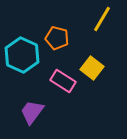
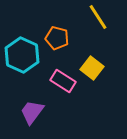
yellow line: moved 4 px left, 2 px up; rotated 64 degrees counterclockwise
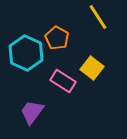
orange pentagon: rotated 15 degrees clockwise
cyan hexagon: moved 4 px right, 2 px up
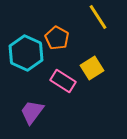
yellow square: rotated 20 degrees clockwise
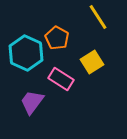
yellow square: moved 6 px up
pink rectangle: moved 2 px left, 2 px up
purple trapezoid: moved 10 px up
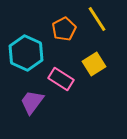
yellow line: moved 1 px left, 2 px down
orange pentagon: moved 7 px right, 9 px up; rotated 15 degrees clockwise
yellow square: moved 2 px right, 2 px down
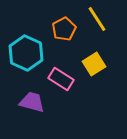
purple trapezoid: rotated 68 degrees clockwise
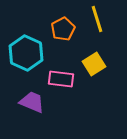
yellow line: rotated 16 degrees clockwise
orange pentagon: moved 1 px left
pink rectangle: rotated 25 degrees counterclockwise
purple trapezoid: rotated 8 degrees clockwise
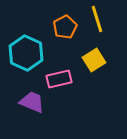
orange pentagon: moved 2 px right, 2 px up
yellow square: moved 4 px up
pink rectangle: moved 2 px left; rotated 20 degrees counterclockwise
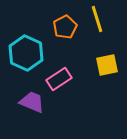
yellow square: moved 13 px right, 5 px down; rotated 20 degrees clockwise
pink rectangle: rotated 20 degrees counterclockwise
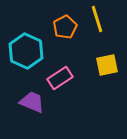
cyan hexagon: moved 2 px up
pink rectangle: moved 1 px right, 1 px up
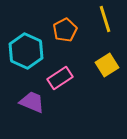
yellow line: moved 8 px right
orange pentagon: moved 3 px down
yellow square: rotated 20 degrees counterclockwise
